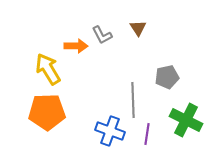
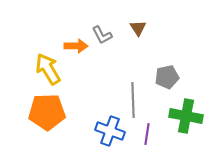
green cross: moved 4 px up; rotated 16 degrees counterclockwise
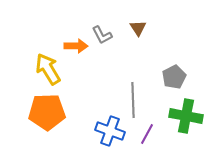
gray pentagon: moved 7 px right; rotated 15 degrees counterclockwise
purple line: rotated 20 degrees clockwise
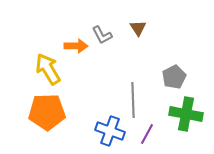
green cross: moved 2 px up
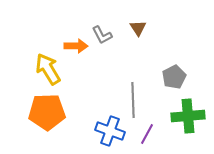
green cross: moved 2 px right, 2 px down; rotated 16 degrees counterclockwise
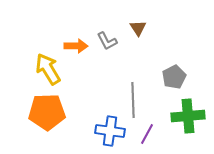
gray L-shape: moved 5 px right, 6 px down
blue cross: rotated 12 degrees counterclockwise
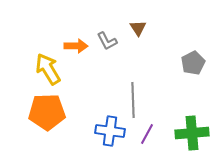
gray pentagon: moved 19 px right, 14 px up
green cross: moved 4 px right, 17 px down
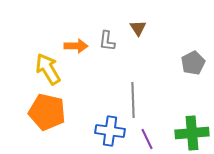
gray L-shape: rotated 35 degrees clockwise
orange pentagon: rotated 15 degrees clockwise
purple line: moved 5 px down; rotated 55 degrees counterclockwise
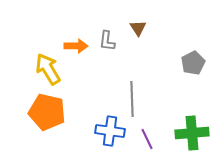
gray line: moved 1 px left, 1 px up
